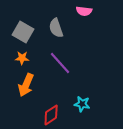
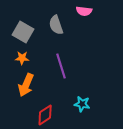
gray semicircle: moved 3 px up
purple line: moved 1 px right, 3 px down; rotated 25 degrees clockwise
red diamond: moved 6 px left
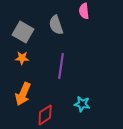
pink semicircle: rotated 77 degrees clockwise
purple line: rotated 25 degrees clockwise
orange arrow: moved 3 px left, 9 px down
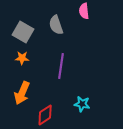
orange arrow: moved 1 px left, 1 px up
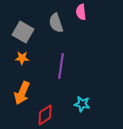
pink semicircle: moved 3 px left, 1 px down
gray semicircle: moved 2 px up
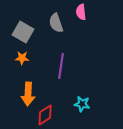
orange arrow: moved 6 px right, 1 px down; rotated 20 degrees counterclockwise
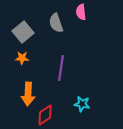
gray square: rotated 20 degrees clockwise
purple line: moved 2 px down
